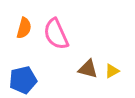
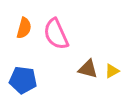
blue pentagon: rotated 20 degrees clockwise
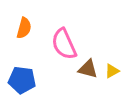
pink semicircle: moved 8 px right, 10 px down
blue pentagon: moved 1 px left
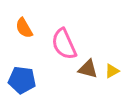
orange semicircle: rotated 135 degrees clockwise
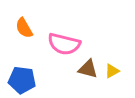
pink semicircle: rotated 52 degrees counterclockwise
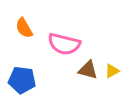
brown triangle: moved 1 px down
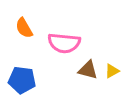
pink semicircle: moved 1 px up; rotated 8 degrees counterclockwise
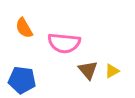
brown triangle: rotated 35 degrees clockwise
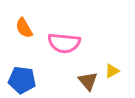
brown triangle: moved 11 px down
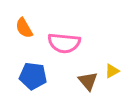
blue pentagon: moved 11 px right, 4 px up
